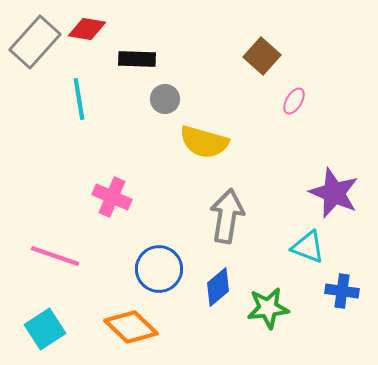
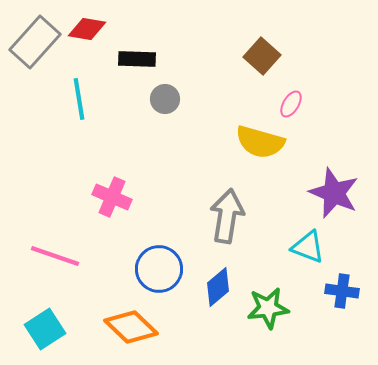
pink ellipse: moved 3 px left, 3 px down
yellow semicircle: moved 56 px right
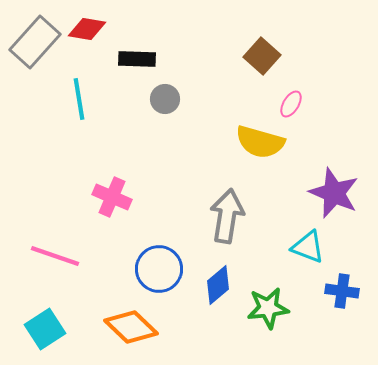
blue diamond: moved 2 px up
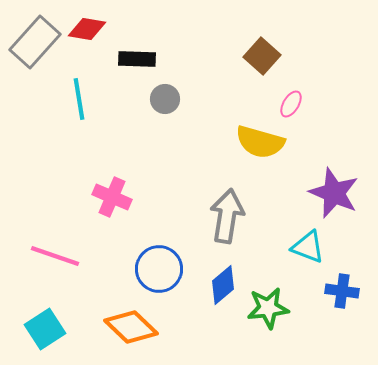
blue diamond: moved 5 px right
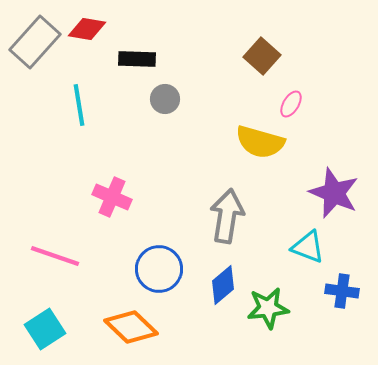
cyan line: moved 6 px down
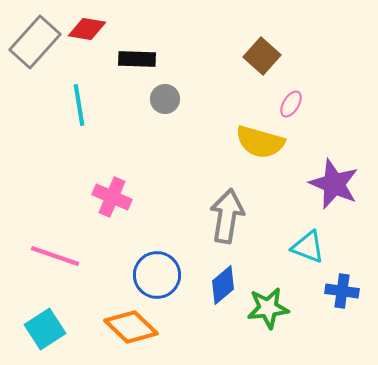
purple star: moved 9 px up
blue circle: moved 2 px left, 6 px down
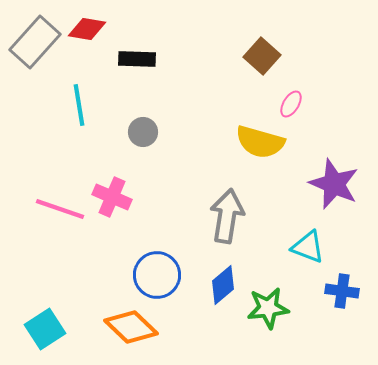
gray circle: moved 22 px left, 33 px down
pink line: moved 5 px right, 47 px up
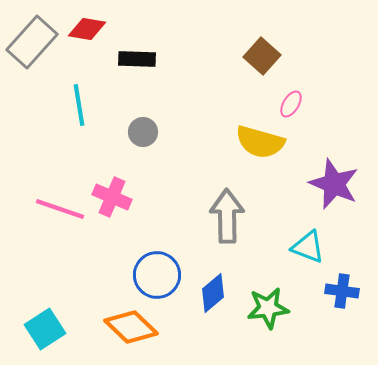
gray rectangle: moved 3 px left
gray arrow: rotated 10 degrees counterclockwise
blue diamond: moved 10 px left, 8 px down
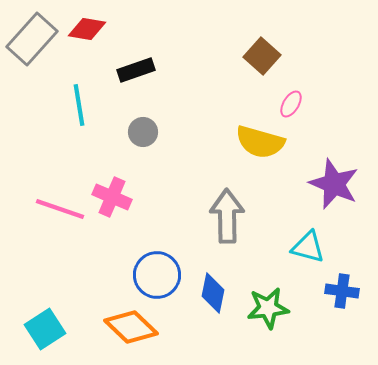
gray rectangle: moved 3 px up
black rectangle: moved 1 px left, 11 px down; rotated 21 degrees counterclockwise
cyan triangle: rotated 6 degrees counterclockwise
blue diamond: rotated 39 degrees counterclockwise
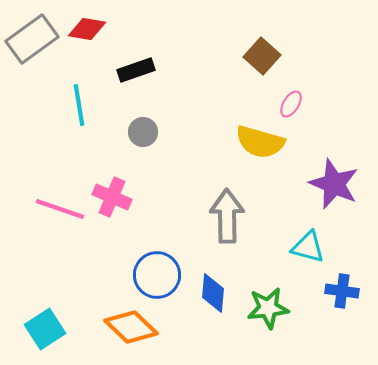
gray rectangle: rotated 12 degrees clockwise
blue diamond: rotated 6 degrees counterclockwise
